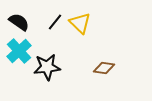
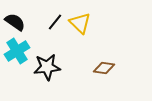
black semicircle: moved 4 px left
cyan cross: moved 2 px left; rotated 10 degrees clockwise
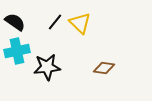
cyan cross: rotated 20 degrees clockwise
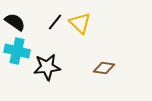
cyan cross: rotated 25 degrees clockwise
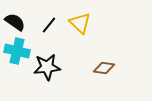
black line: moved 6 px left, 3 px down
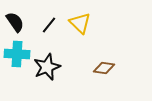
black semicircle: rotated 20 degrees clockwise
cyan cross: moved 3 px down; rotated 10 degrees counterclockwise
black star: rotated 16 degrees counterclockwise
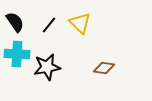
black star: rotated 12 degrees clockwise
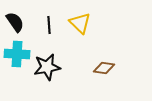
black line: rotated 42 degrees counterclockwise
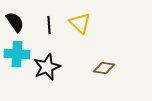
black star: rotated 12 degrees counterclockwise
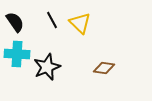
black line: moved 3 px right, 5 px up; rotated 24 degrees counterclockwise
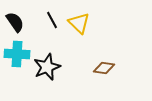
yellow triangle: moved 1 px left
